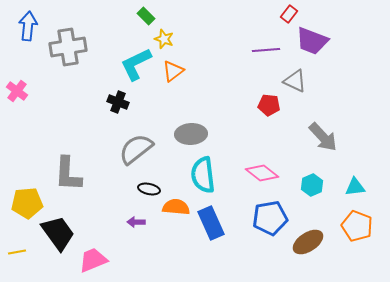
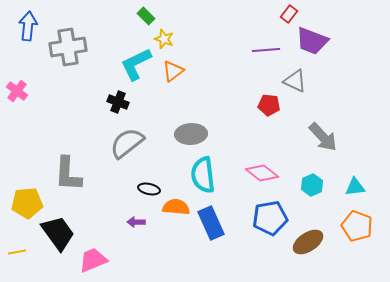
gray semicircle: moved 9 px left, 6 px up
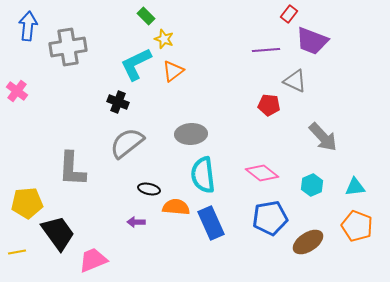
gray L-shape: moved 4 px right, 5 px up
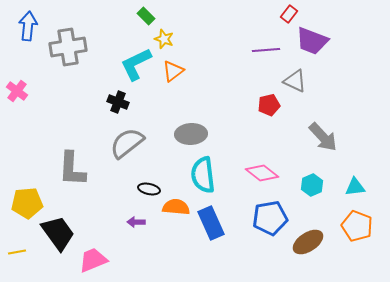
red pentagon: rotated 20 degrees counterclockwise
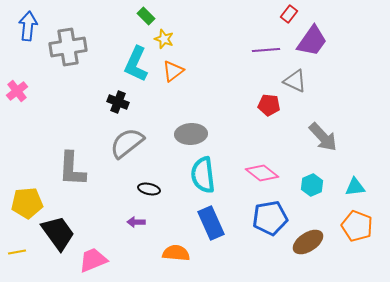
purple trapezoid: rotated 76 degrees counterclockwise
cyan L-shape: rotated 39 degrees counterclockwise
pink cross: rotated 15 degrees clockwise
red pentagon: rotated 20 degrees clockwise
orange semicircle: moved 46 px down
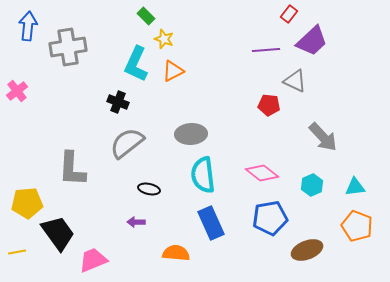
purple trapezoid: rotated 12 degrees clockwise
orange triangle: rotated 10 degrees clockwise
brown ellipse: moved 1 px left, 8 px down; rotated 12 degrees clockwise
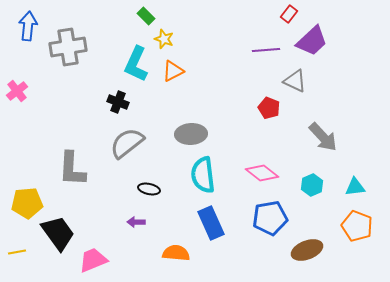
red pentagon: moved 3 px down; rotated 15 degrees clockwise
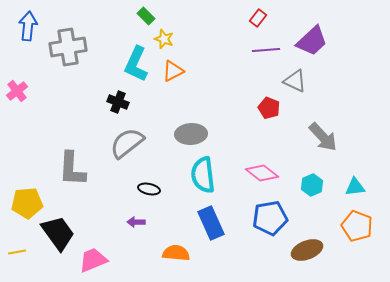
red rectangle: moved 31 px left, 4 px down
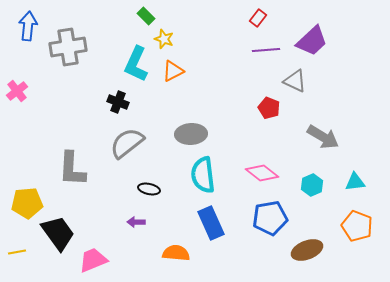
gray arrow: rotated 16 degrees counterclockwise
cyan triangle: moved 5 px up
